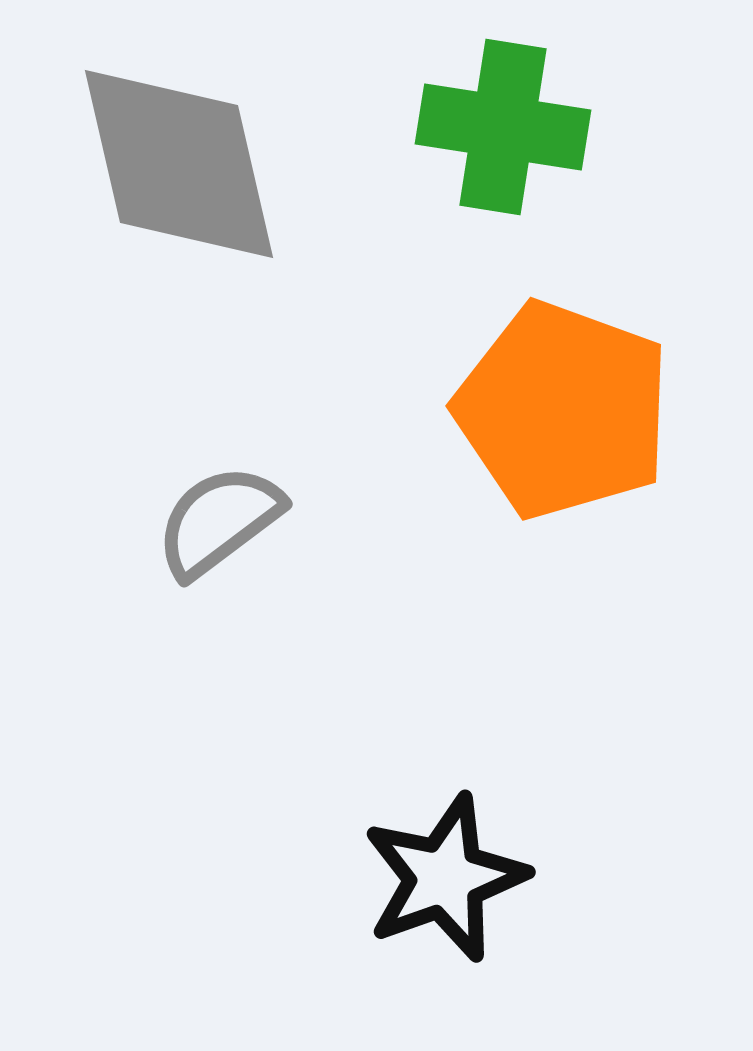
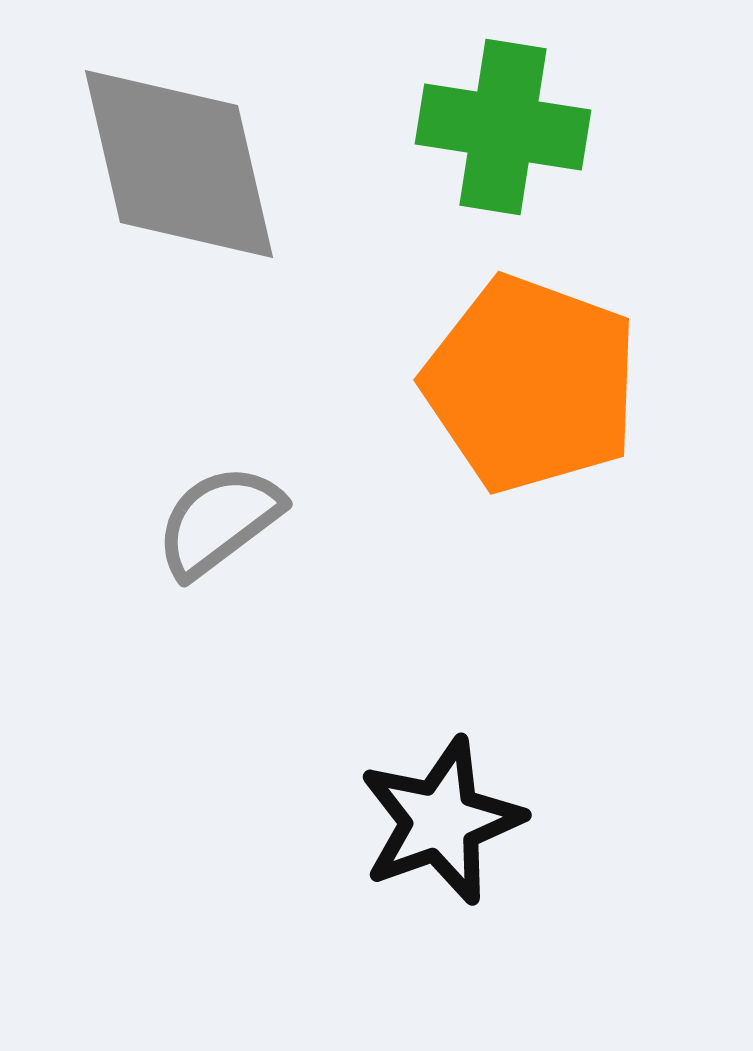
orange pentagon: moved 32 px left, 26 px up
black star: moved 4 px left, 57 px up
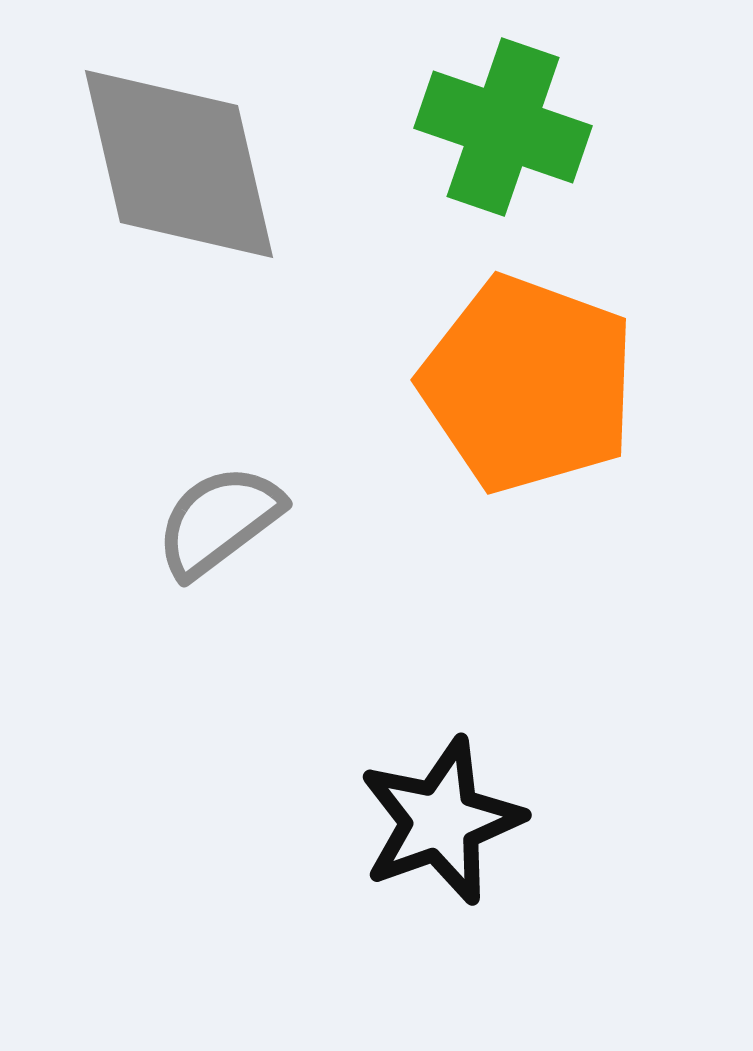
green cross: rotated 10 degrees clockwise
orange pentagon: moved 3 px left
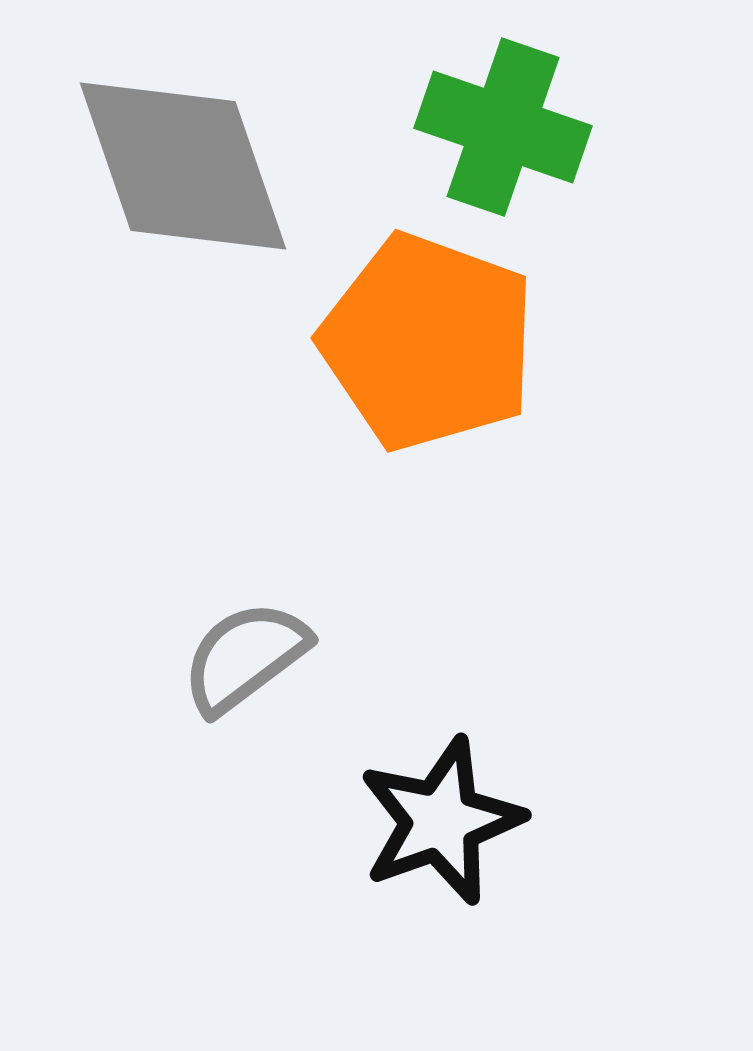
gray diamond: moved 4 px right, 2 px down; rotated 6 degrees counterclockwise
orange pentagon: moved 100 px left, 42 px up
gray semicircle: moved 26 px right, 136 px down
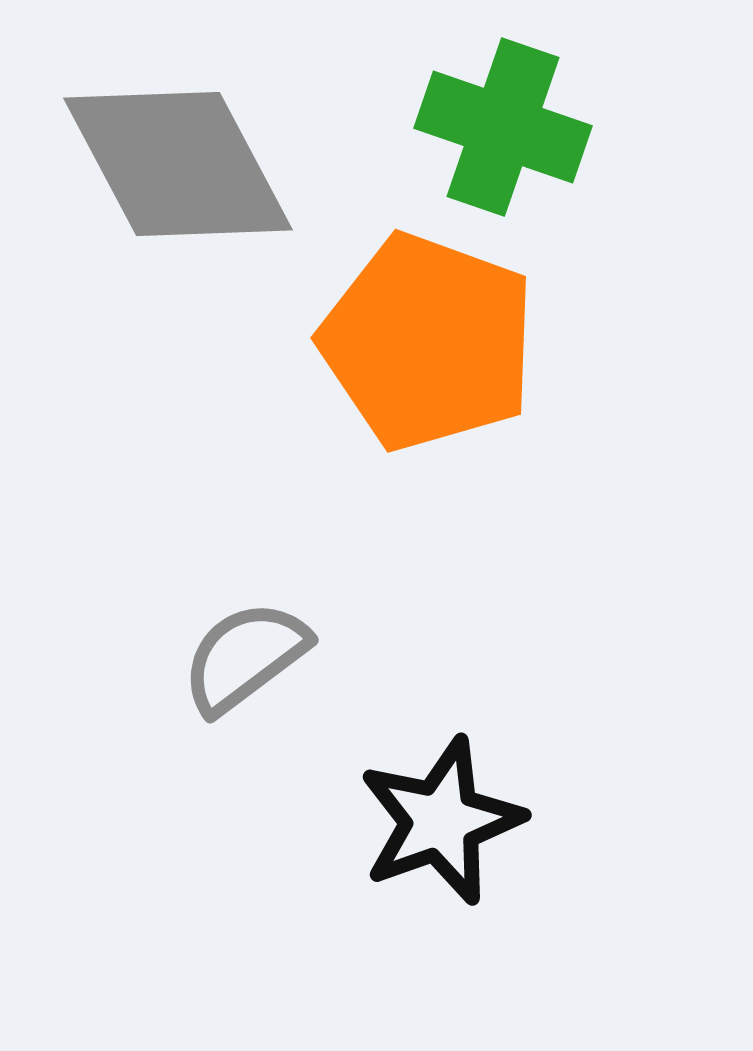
gray diamond: moved 5 px left, 2 px up; rotated 9 degrees counterclockwise
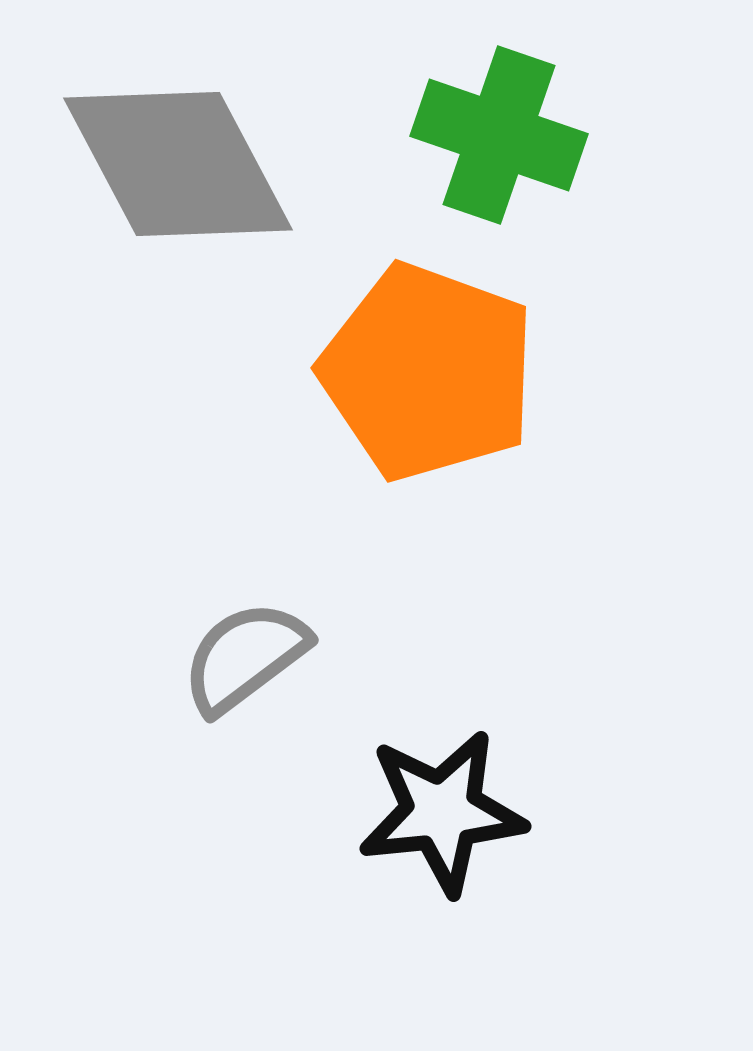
green cross: moved 4 px left, 8 px down
orange pentagon: moved 30 px down
black star: moved 1 px right, 9 px up; rotated 14 degrees clockwise
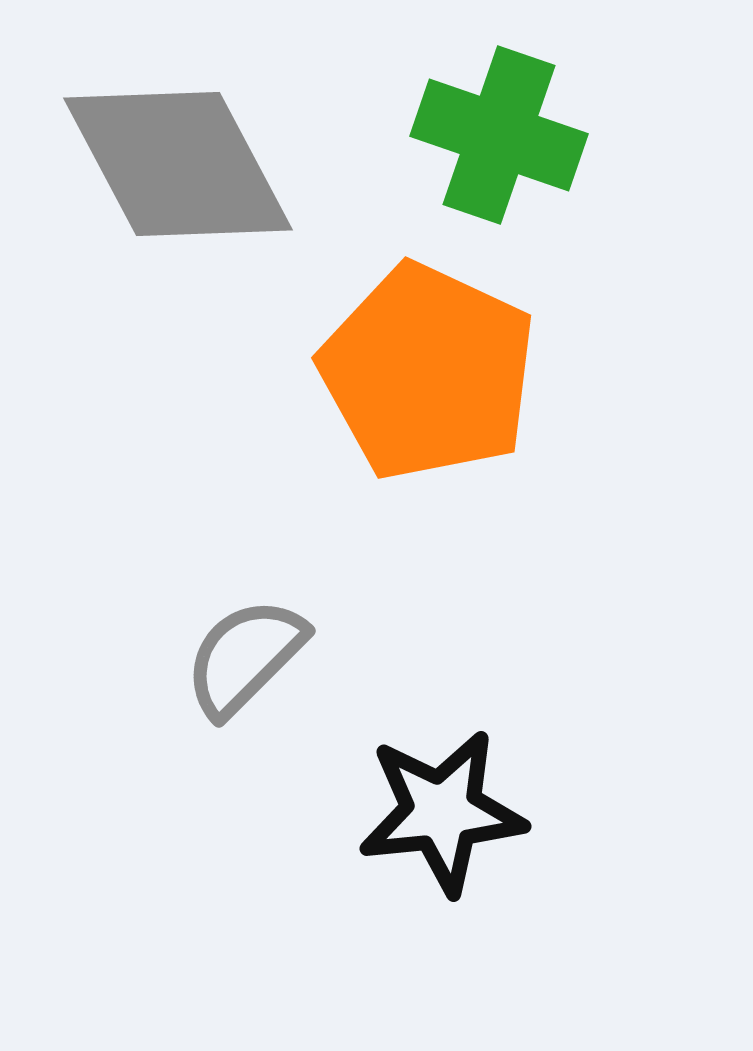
orange pentagon: rotated 5 degrees clockwise
gray semicircle: rotated 8 degrees counterclockwise
